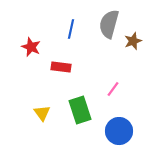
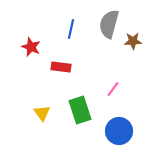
brown star: rotated 18 degrees clockwise
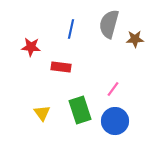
brown star: moved 2 px right, 2 px up
red star: rotated 18 degrees counterclockwise
blue circle: moved 4 px left, 10 px up
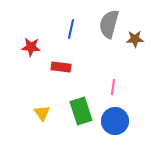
pink line: moved 2 px up; rotated 28 degrees counterclockwise
green rectangle: moved 1 px right, 1 px down
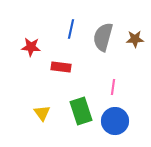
gray semicircle: moved 6 px left, 13 px down
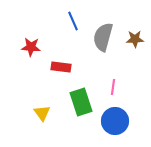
blue line: moved 2 px right, 8 px up; rotated 36 degrees counterclockwise
green rectangle: moved 9 px up
